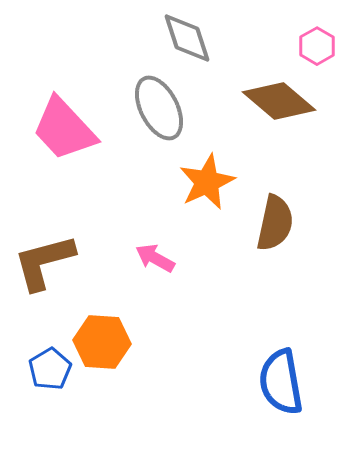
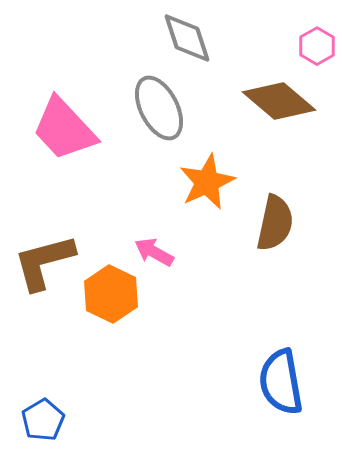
pink arrow: moved 1 px left, 6 px up
orange hexagon: moved 9 px right, 48 px up; rotated 22 degrees clockwise
blue pentagon: moved 7 px left, 51 px down
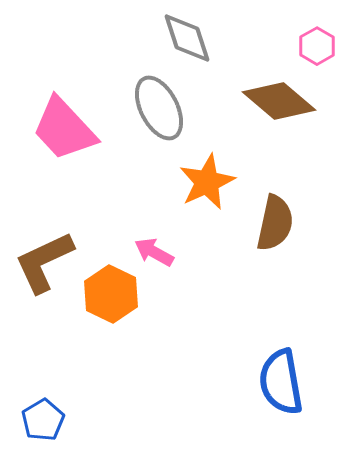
brown L-shape: rotated 10 degrees counterclockwise
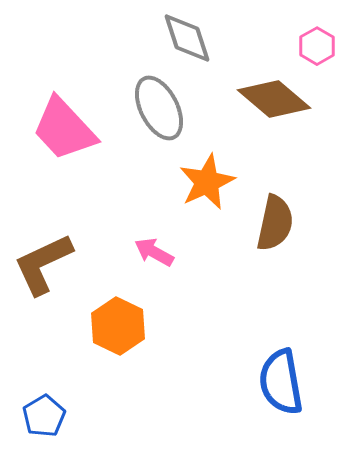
brown diamond: moved 5 px left, 2 px up
brown L-shape: moved 1 px left, 2 px down
orange hexagon: moved 7 px right, 32 px down
blue pentagon: moved 1 px right, 4 px up
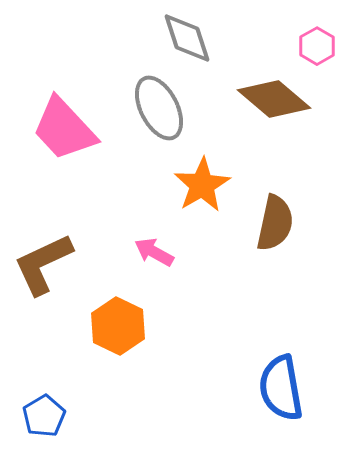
orange star: moved 5 px left, 3 px down; rotated 6 degrees counterclockwise
blue semicircle: moved 6 px down
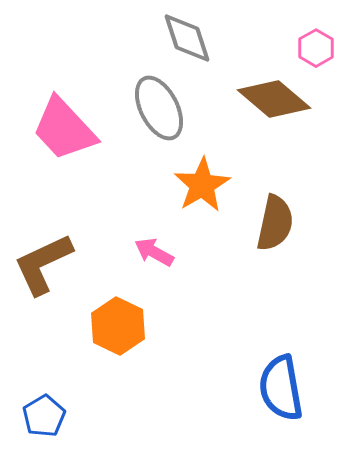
pink hexagon: moved 1 px left, 2 px down
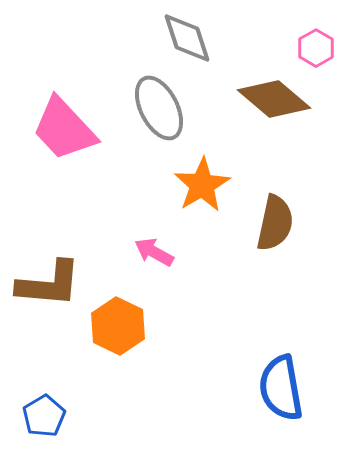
brown L-shape: moved 6 px right, 20 px down; rotated 150 degrees counterclockwise
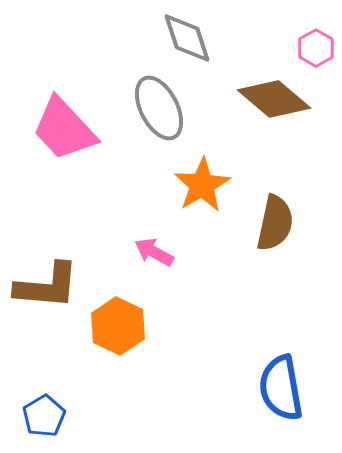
brown L-shape: moved 2 px left, 2 px down
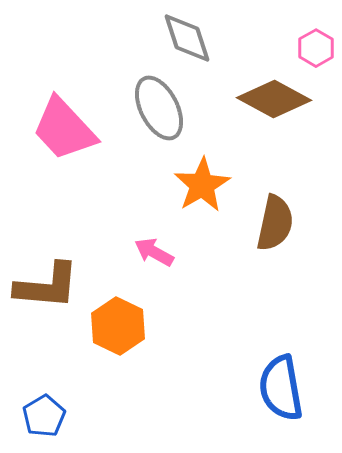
brown diamond: rotated 12 degrees counterclockwise
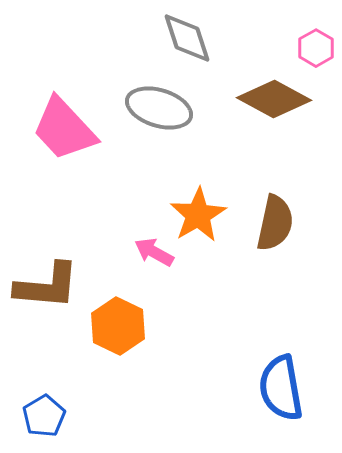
gray ellipse: rotated 46 degrees counterclockwise
orange star: moved 4 px left, 30 px down
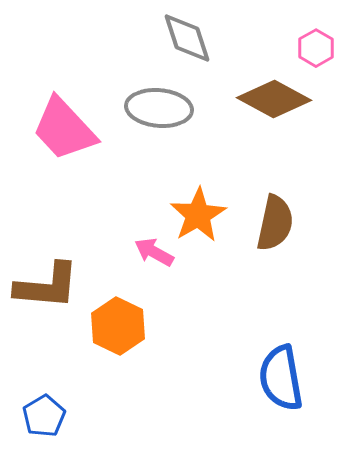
gray ellipse: rotated 12 degrees counterclockwise
blue semicircle: moved 10 px up
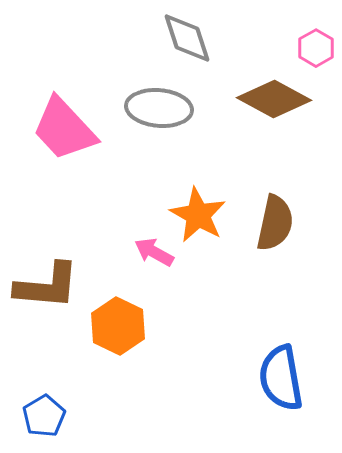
orange star: rotated 12 degrees counterclockwise
